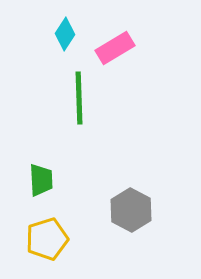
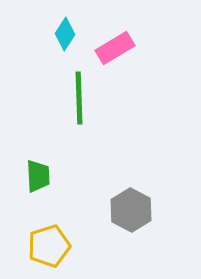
green trapezoid: moved 3 px left, 4 px up
yellow pentagon: moved 2 px right, 7 px down
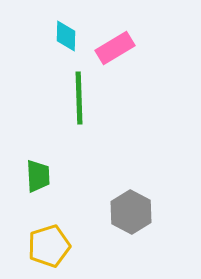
cyan diamond: moved 1 px right, 2 px down; rotated 32 degrees counterclockwise
gray hexagon: moved 2 px down
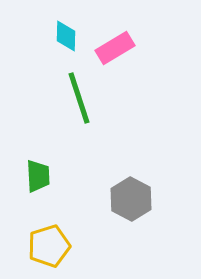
green line: rotated 16 degrees counterclockwise
gray hexagon: moved 13 px up
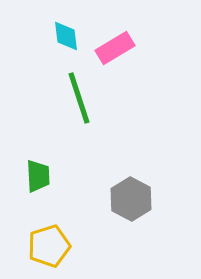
cyan diamond: rotated 8 degrees counterclockwise
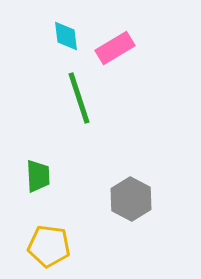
yellow pentagon: rotated 24 degrees clockwise
